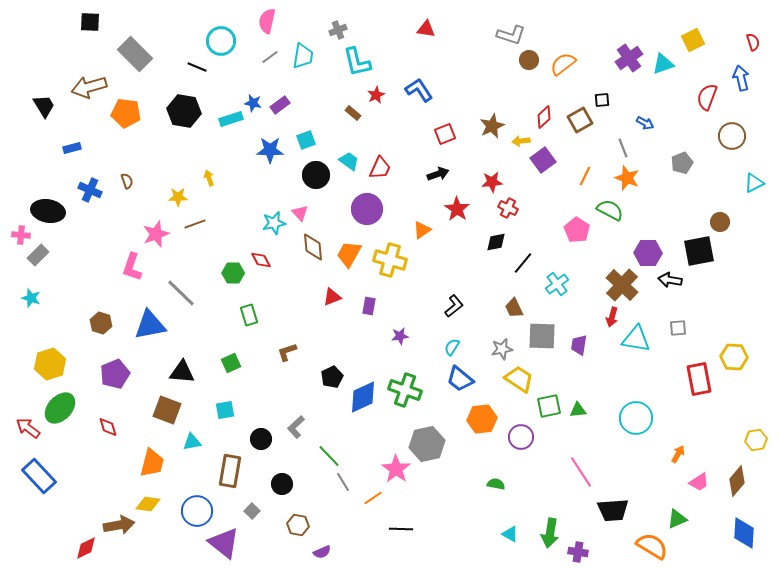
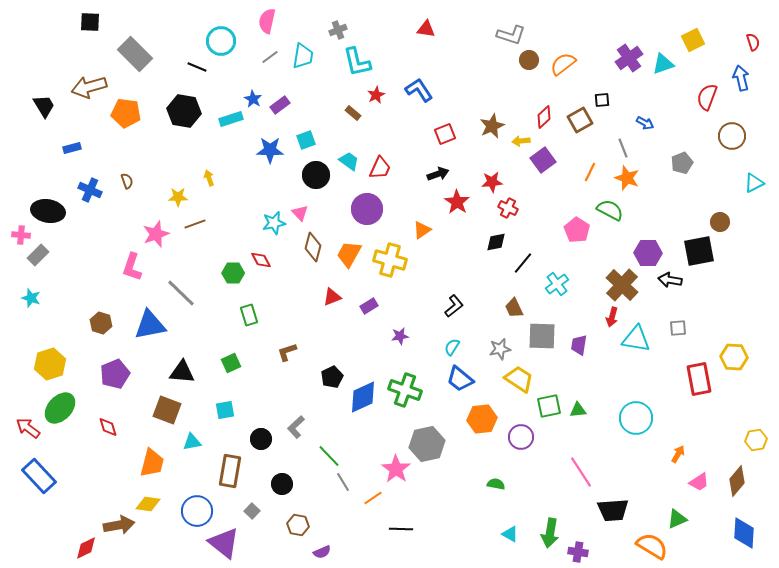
blue star at (253, 103): moved 4 px up; rotated 18 degrees clockwise
orange line at (585, 176): moved 5 px right, 4 px up
red star at (457, 209): moved 7 px up
brown diamond at (313, 247): rotated 20 degrees clockwise
purple rectangle at (369, 306): rotated 48 degrees clockwise
gray star at (502, 349): moved 2 px left
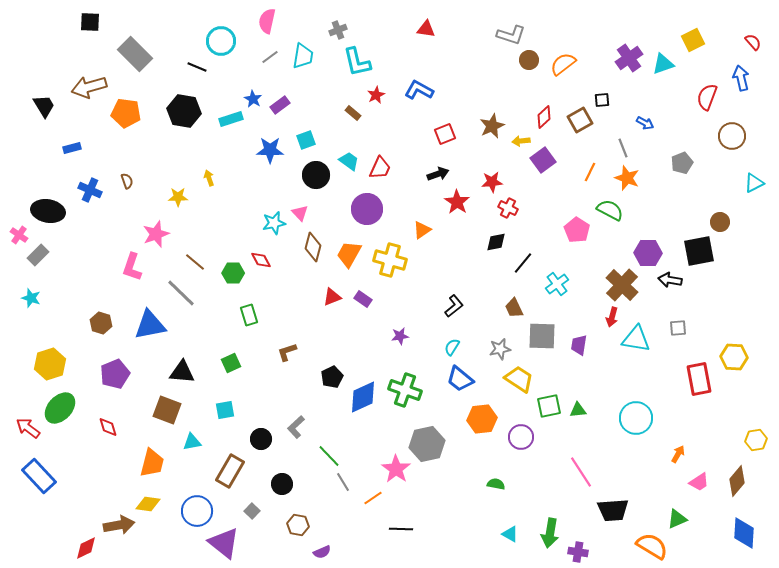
red semicircle at (753, 42): rotated 24 degrees counterclockwise
blue L-shape at (419, 90): rotated 28 degrees counterclockwise
brown line at (195, 224): moved 38 px down; rotated 60 degrees clockwise
pink cross at (21, 235): moved 2 px left; rotated 30 degrees clockwise
purple rectangle at (369, 306): moved 6 px left, 7 px up; rotated 66 degrees clockwise
brown rectangle at (230, 471): rotated 20 degrees clockwise
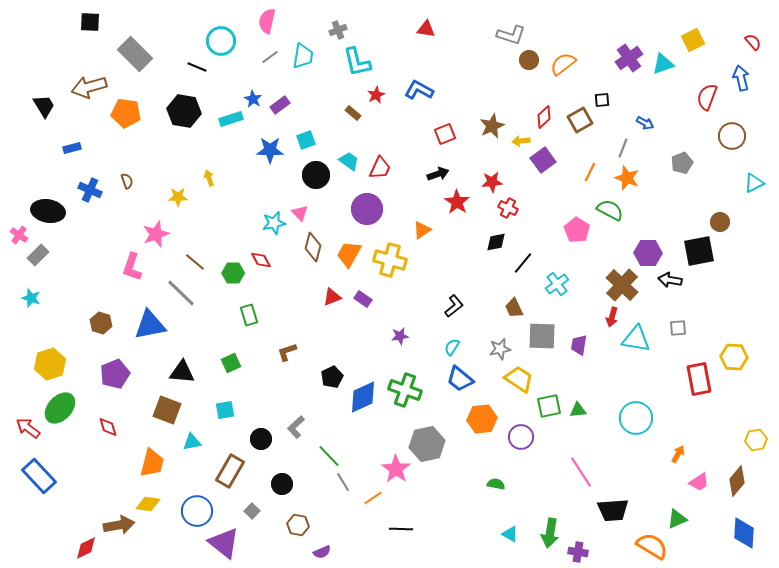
gray line at (623, 148): rotated 42 degrees clockwise
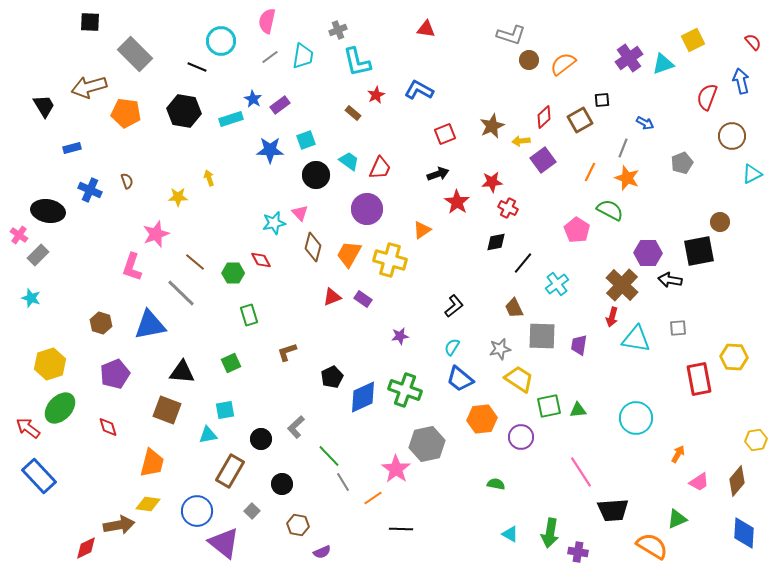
blue arrow at (741, 78): moved 3 px down
cyan triangle at (754, 183): moved 2 px left, 9 px up
cyan triangle at (192, 442): moved 16 px right, 7 px up
